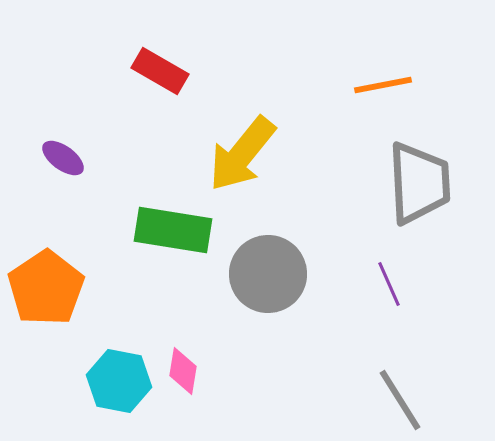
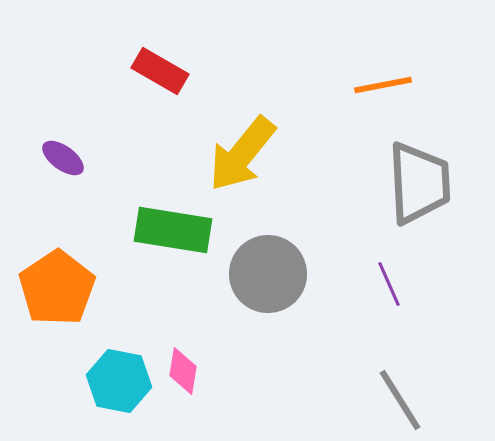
orange pentagon: moved 11 px right
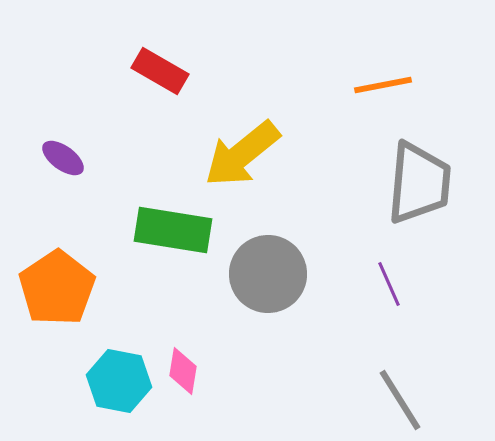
yellow arrow: rotated 12 degrees clockwise
gray trapezoid: rotated 8 degrees clockwise
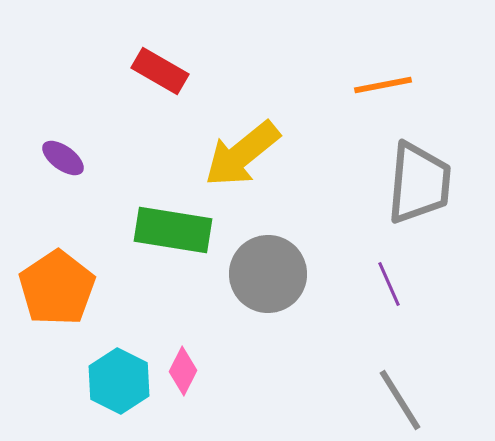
pink diamond: rotated 18 degrees clockwise
cyan hexagon: rotated 16 degrees clockwise
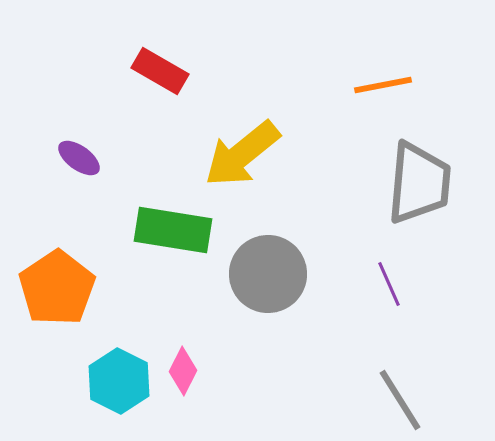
purple ellipse: moved 16 px right
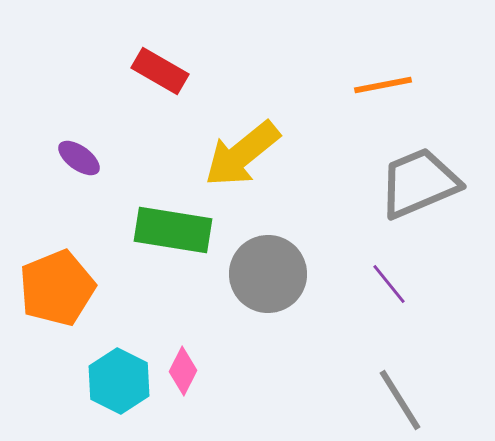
gray trapezoid: rotated 118 degrees counterclockwise
purple line: rotated 15 degrees counterclockwise
orange pentagon: rotated 12 degrees clockwise
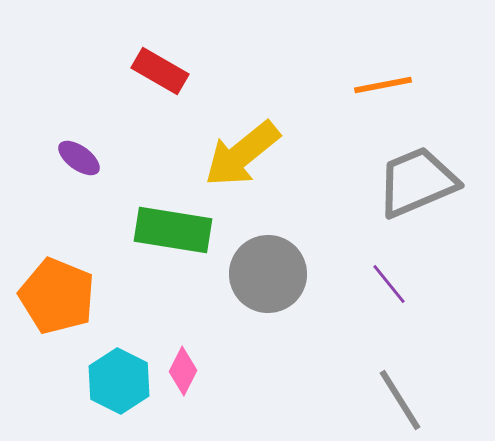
gray trapezoid: moved 2 px left, 1 px up
orange pentagon: moved 8 px down; rotated 28 degrees counterclockwise
